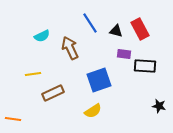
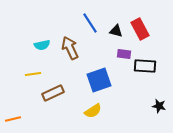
cyan semicircle: moved 9 px down; rotated 14 degrees clockwise
orange line: rotated 21 degrees counterclockwise
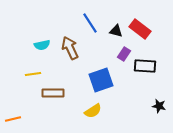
red rectangle: rotated 25 degrees counterclockwise
purple rectangle: rotated 64 degrees counterclockwise
blue square: moved 2 px right
brown rectangle: rotated 25 degrees clockwise
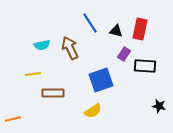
red rectangle: rotated 65 degrees clockwise
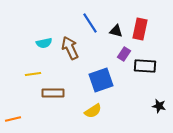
cyan semicircle: moved 2 px right, 2 px up
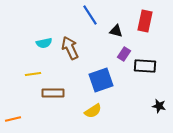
blue line: moved 8 px up
red rectangle: moved 5 px right, 8 px up
